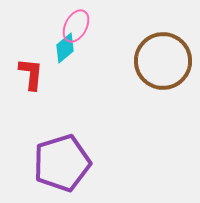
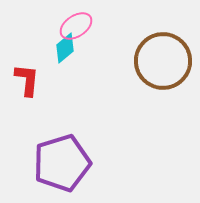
pink ellipse: rotated 28 degrees clockwise
red L-shape: moved 4 px left, 6 px down
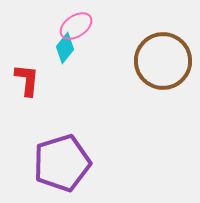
cyan diamond: rotated 12 degrees counterclockwise
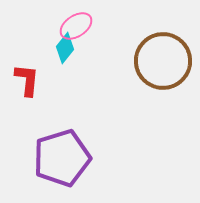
purple pentagon: moved 5 px up
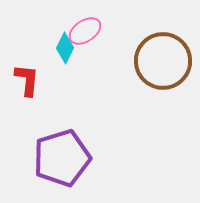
pink ellipse: moved 9 px right, 5 px down
cyan diamond: rotated 12 degrees counterclockwise
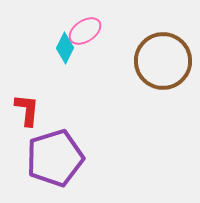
red L-shape: moved 30 px down
purple pentagon: moved 7 px left
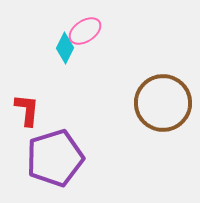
brown circle: moved 42 px down
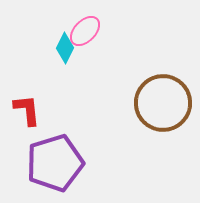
pink ellipse: rotated 12 degrees counterclockwise
red L-shape: rotated 12 degrees counterclockwise
purple pentagon: moved 5 px down
